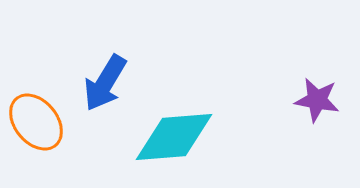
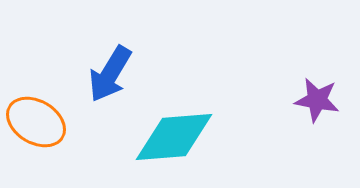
blue arrow: moved 5 px right, 9 px up
orange ellipse: rotated 20 degrees counterclockwise
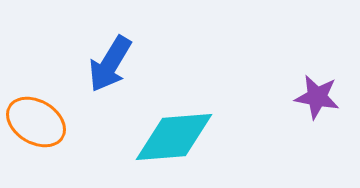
blue arrow: moved 10 px up
purple star: moved 3 px up
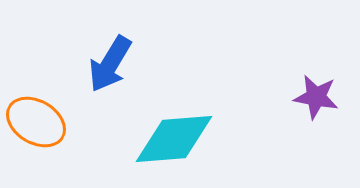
purple star: moved 1 px left
cyan diamond: moved 2 px down
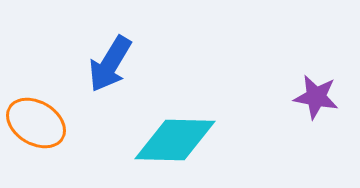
orange ellipse: moved 1 px down
cyan diamond: moved 1 px right, 1 px down; rotated 6 degrees clockwise
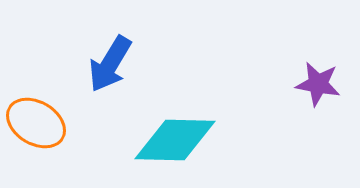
purple star: moved 2 px right, 13 px up
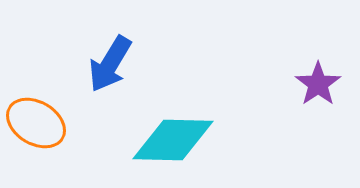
purple star: rotated 27 degrees clockwise
cyan diamond: moved 2 px left
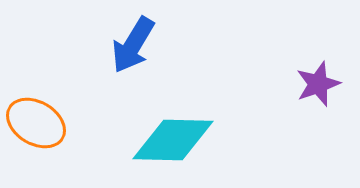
blue arrow: moved 23 px right, 19 px up
purple star: rotated 15 degrees clockwise
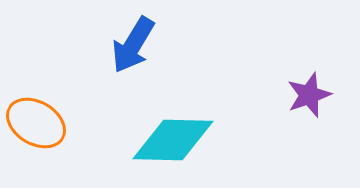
purple star: moved 9 px left, 11 px down
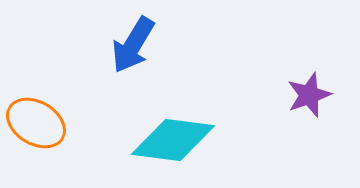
cyan diamond: rotated 6 degrees clockwise
